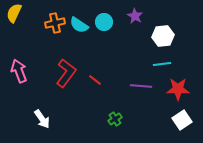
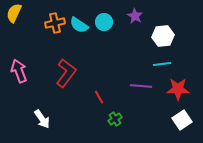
red line: moved 4 px right, 17 px down; rotated 24 degrees clockwise
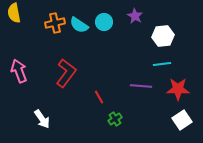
yellow semicircle: rotated 36 degrees counterclockwise
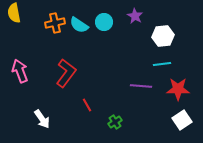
pink arrow: moved 1 px right
red line: moved 12 px left, 8 px down
green cross: moved 3 px down
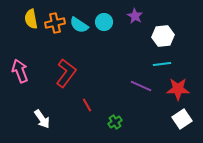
yellow semicircle: moved 17 px right, 6 px down
purple line: rotated 20 degrees clockwise
white square: moved 1 px up
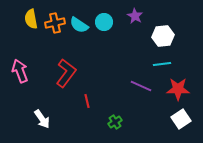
red line: moved 4 px up; rotated 16 degrees clockwise
white square: moved 1 px left
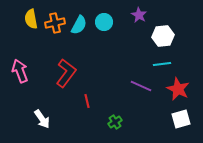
purple star: moved 4 px right, 1 px up
cyan semicircle: rotated 96 degrees counterclockwise
red star: rotated 25 degrees clockwise
white square: rotated 18 degrees clockwise
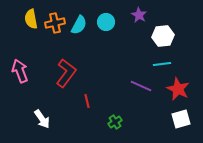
cyan circle: moved 2 px right
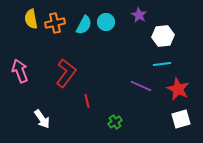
cyan semicircle: moved 5 px right
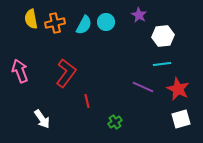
purple line: moved 2 px right, 1 px down
